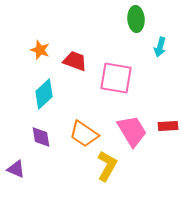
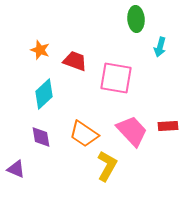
pink trapezoid: rotated 12 degrees counterclockwise
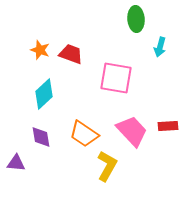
red trapezoid: moved 4 px left, 7 px up
purple triangle: moved 6 px up; rotated 18 degrees counterclockwise
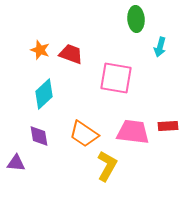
pink trapezoid: moved 1 px right, 1 px down; rotated 40 degrees counterclockwise
purple diamond: moved 2 px left, 1 px up
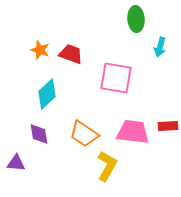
cyan diamond: moved 3 px right
purple diamond: moved 2 px up
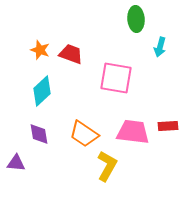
cyan diamond: moved 5 px left, 3 px up
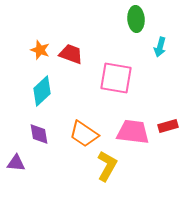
red rectangle: rotated 12 degrees counterclockwise
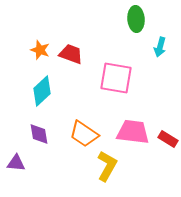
red rectangle: moved 13 px down; rotated 48 degrees clockwise
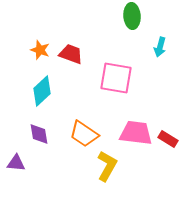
green ellipse: moved 4 px left, 3 px up
pink trapezoid: moved 3 px right, 1 px down
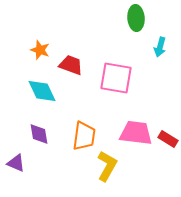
green ellipse: moved 4 px right, 2 px down
red trapezoid: moved 11 px down
cyan diamond: rotated 72 degrees counterclockwise
orange trapezoid: moved 2 px down; rotated 116 degrees counterclockwise
purple triangle: rotated 18 degrees clockwise
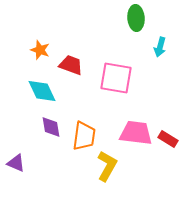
purple diamond: moved 12 px right, 7 px up
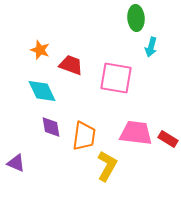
cyan arrow: moved 9 px left
